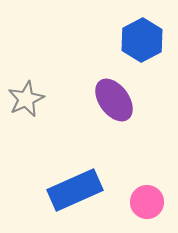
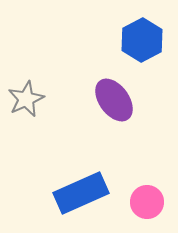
blue rectangle: moved 6 px right, 3 px down
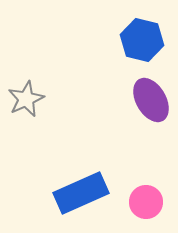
blue hexagon: rotated 18 degrees counterclockwise
purple ellipse: moved 37 px right; rotated 6 degrees clockwise
pink circle: moved 1 px left
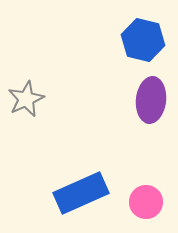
blue hexagon: moved 1 px right
purple ellipse: rotated 36 degrees clockwise
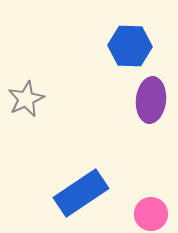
blue hexagon: moved 13 px left, 6 px down; rotated 12 degrees counterclockwise
blue rectangle: rotated 10 degrees counterclockwise
pink circle: moved 5 px right, 12 px down
